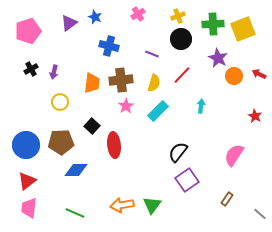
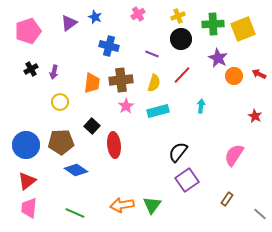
cyan rectangle: rotated 30 degrees clockwise
blue diamond: rotated 35 degrees clockwise
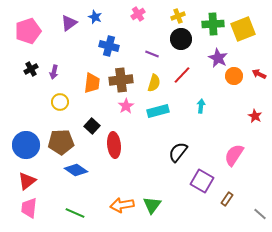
purple square: moved 15 px right, 1 px down; rotated 25 degrees counterclockwise
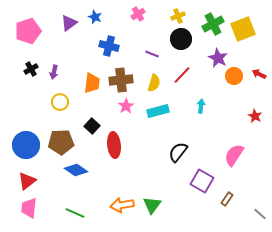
green cross: rotated 25 degrees counterclockwise
